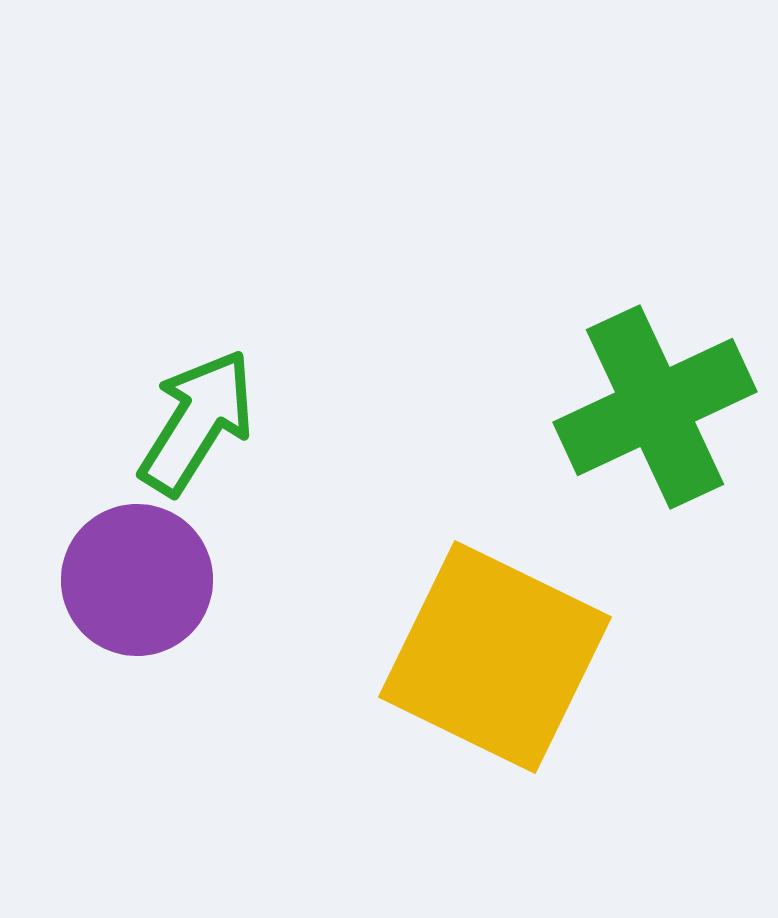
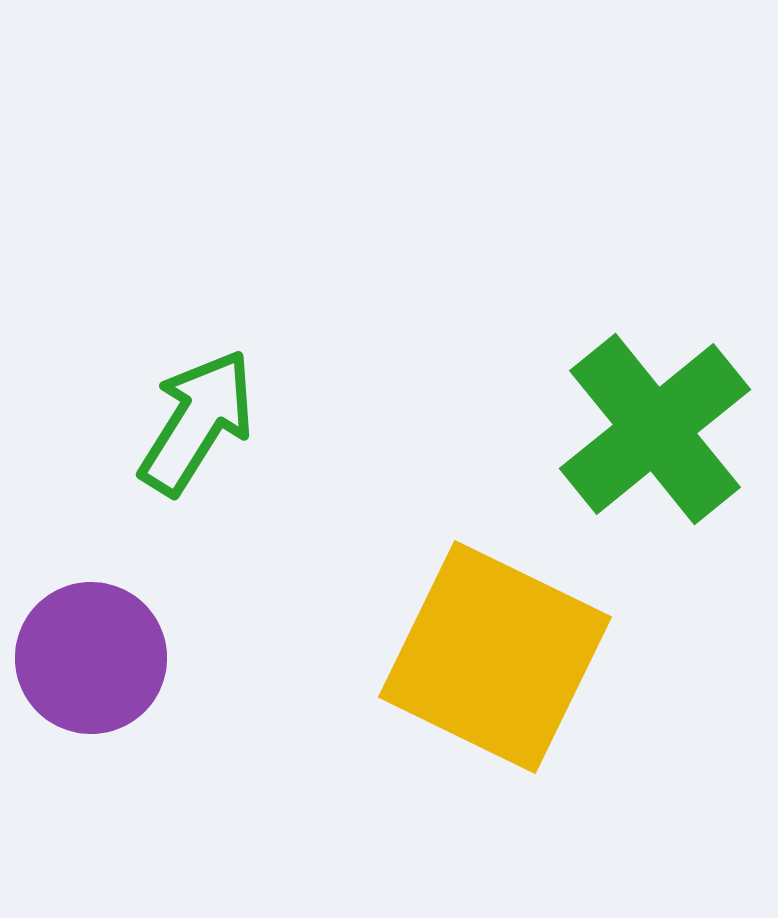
green cross: moved 22 px down; rotated 14 degrees counterclockwise
purple circle: moved 46 px left, 78 px down
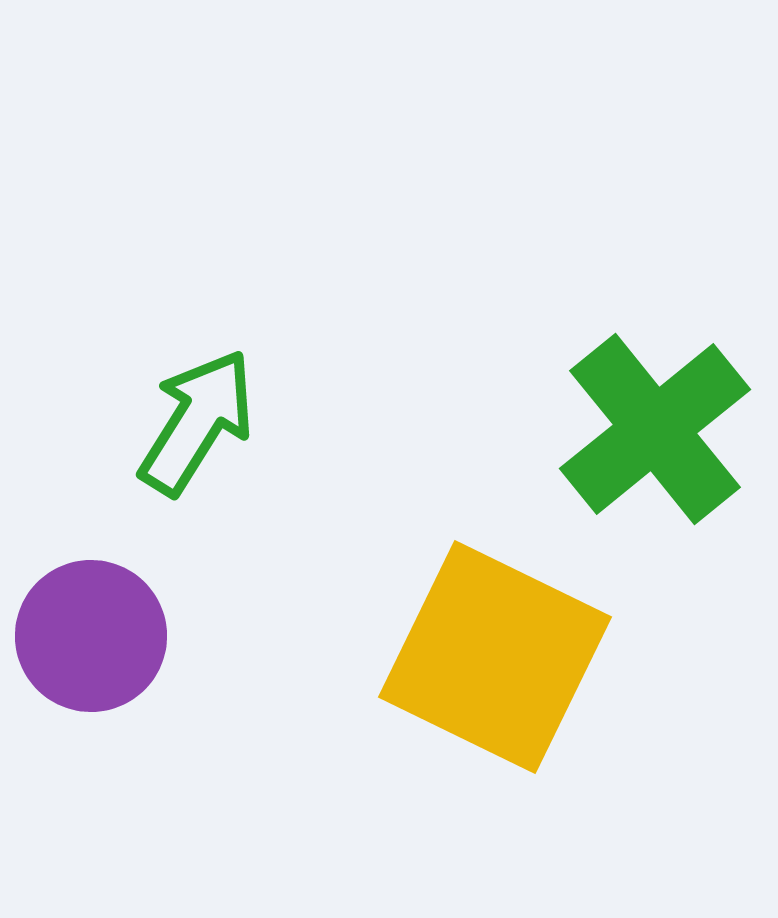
purple circle: moved 22 px up
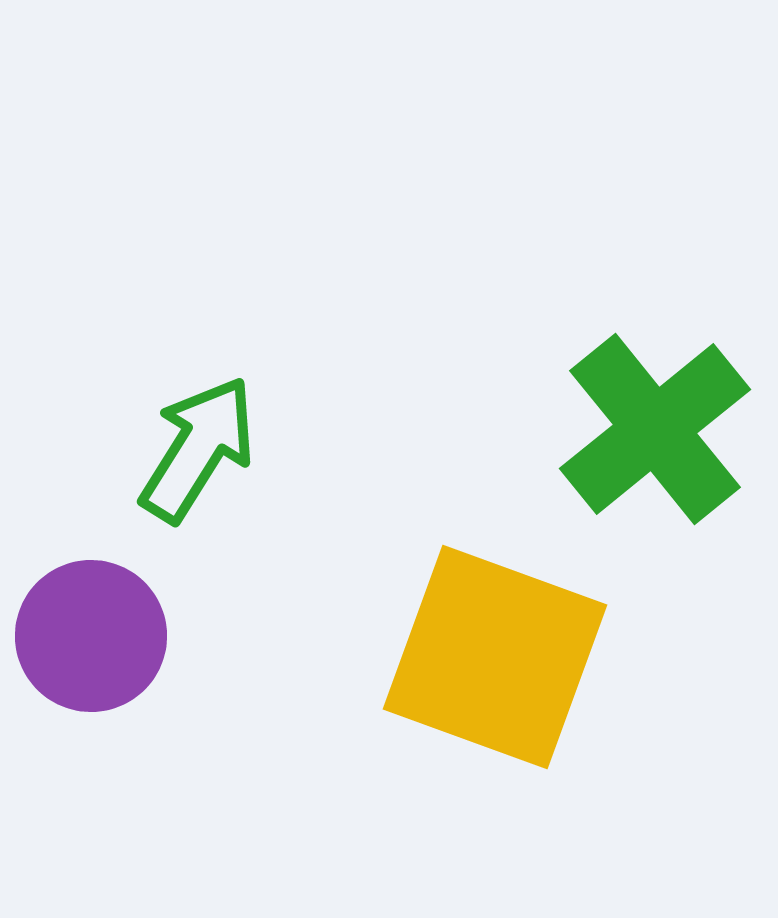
green arrow: moved 1 px right, 27 px down
yellow square: rotated 6 degrees counterclockwise
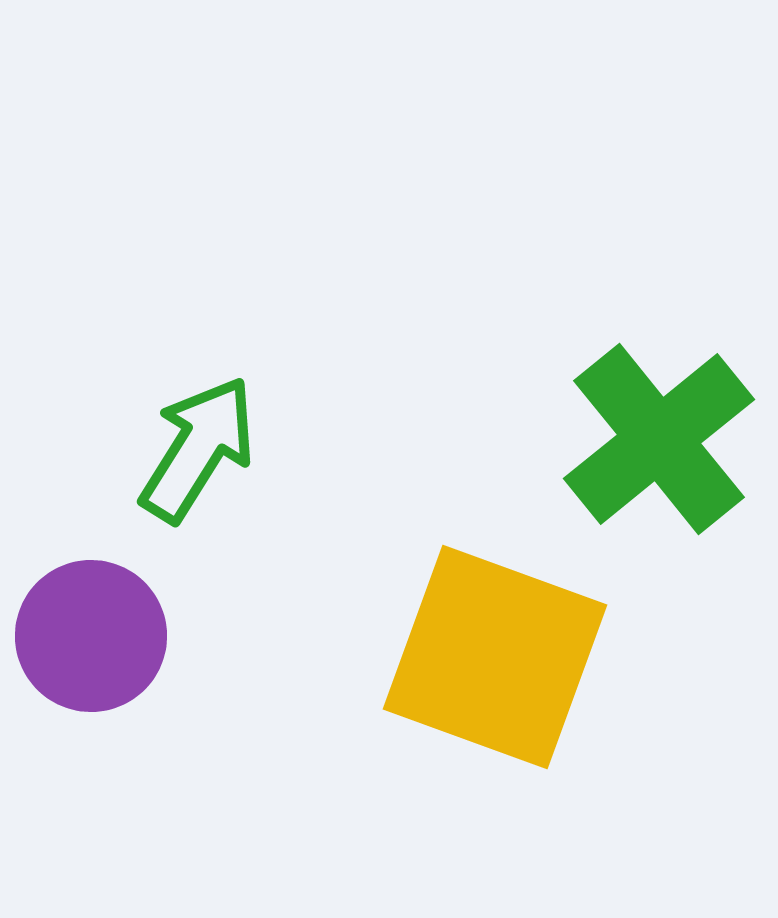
green cross: moved 4 px right, 10 px down
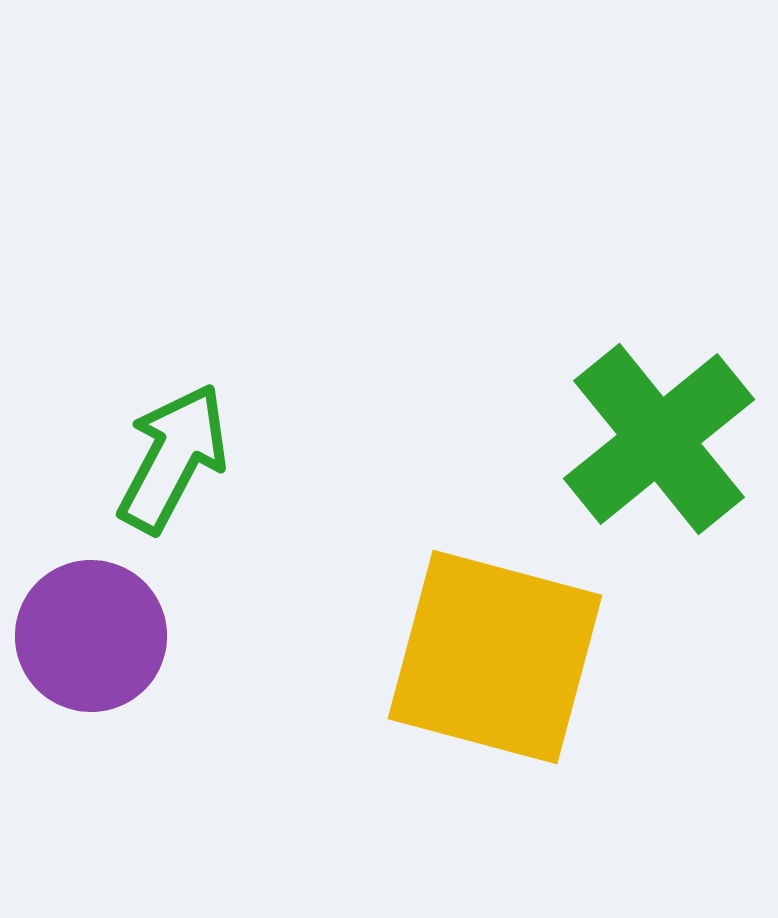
green arrow: moved 25 px left, 9 px down; rotated 4 degrees counterclockwise
yellow square: rotated 5 degrees counterclockwise
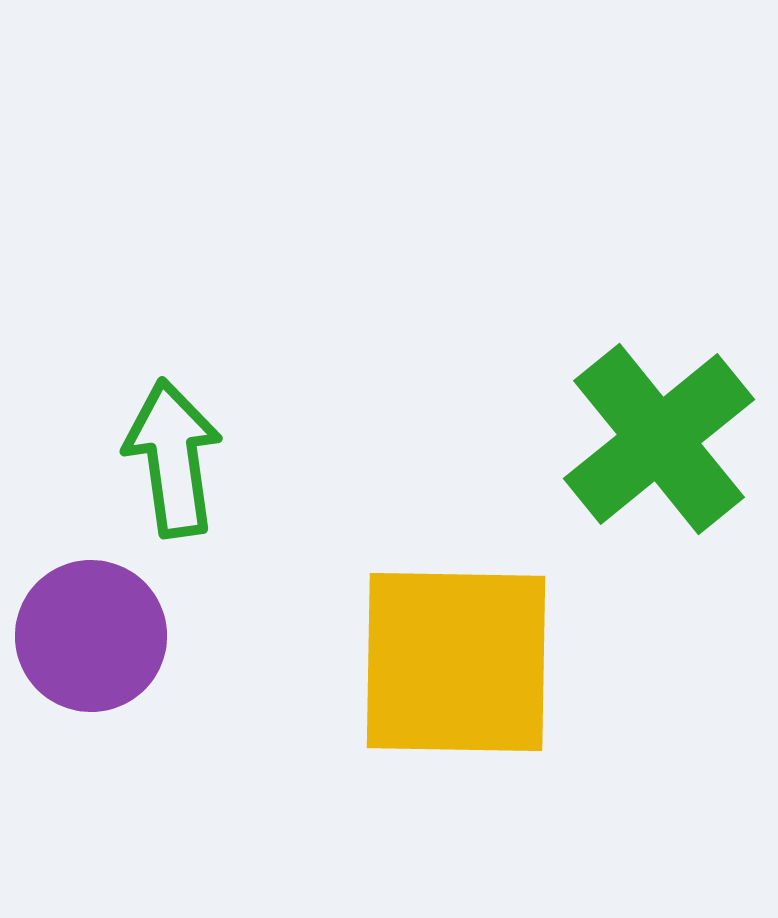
green arrow: rotated 36 degrees counterclockwise
yellow square: moved 39 px left, 5 px down; rotated 14 degrees counterclockwise
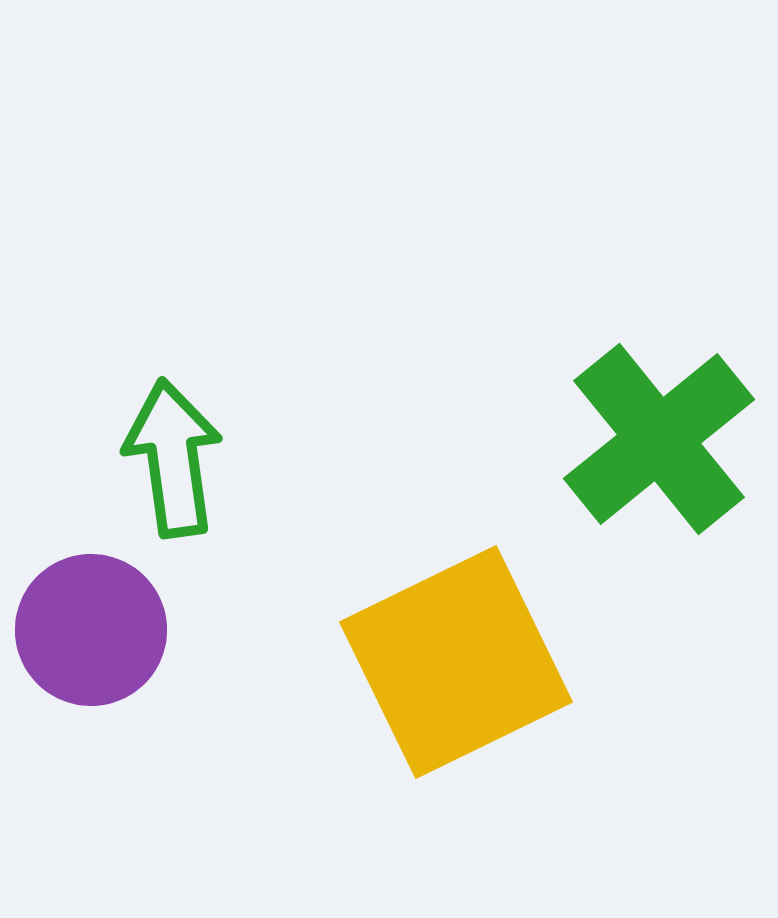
purple circle: moved 6 px up
yellow square: rotated 27 degrees counterclockwise
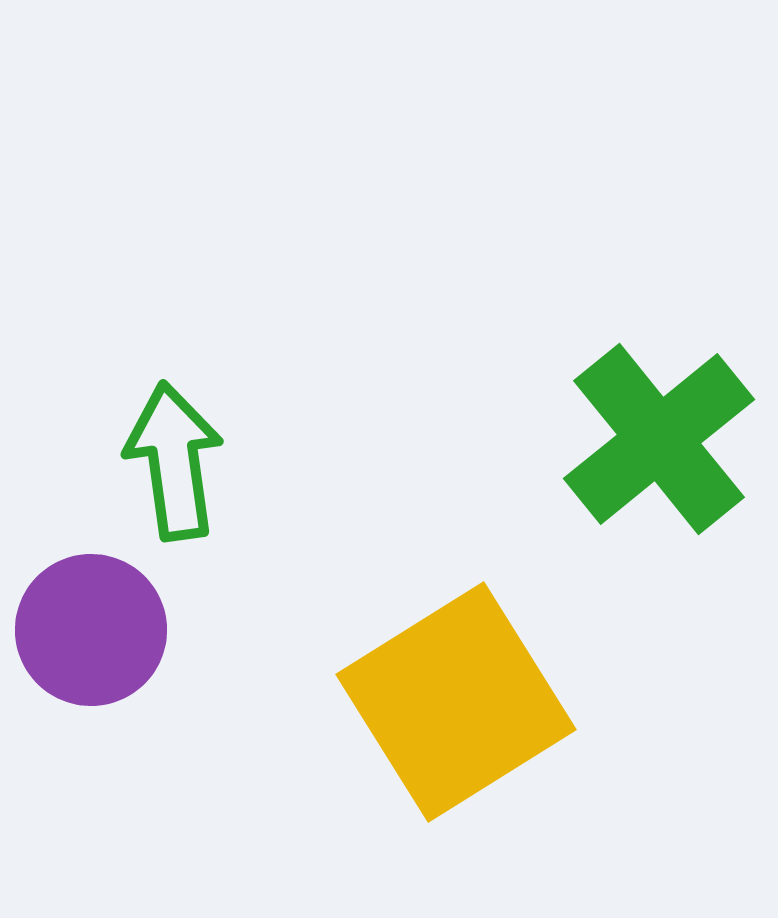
green arrow: moved 1 px right, 3 px down
yellow square: moved 40 px down; rotated 6 degrees counterclockwise
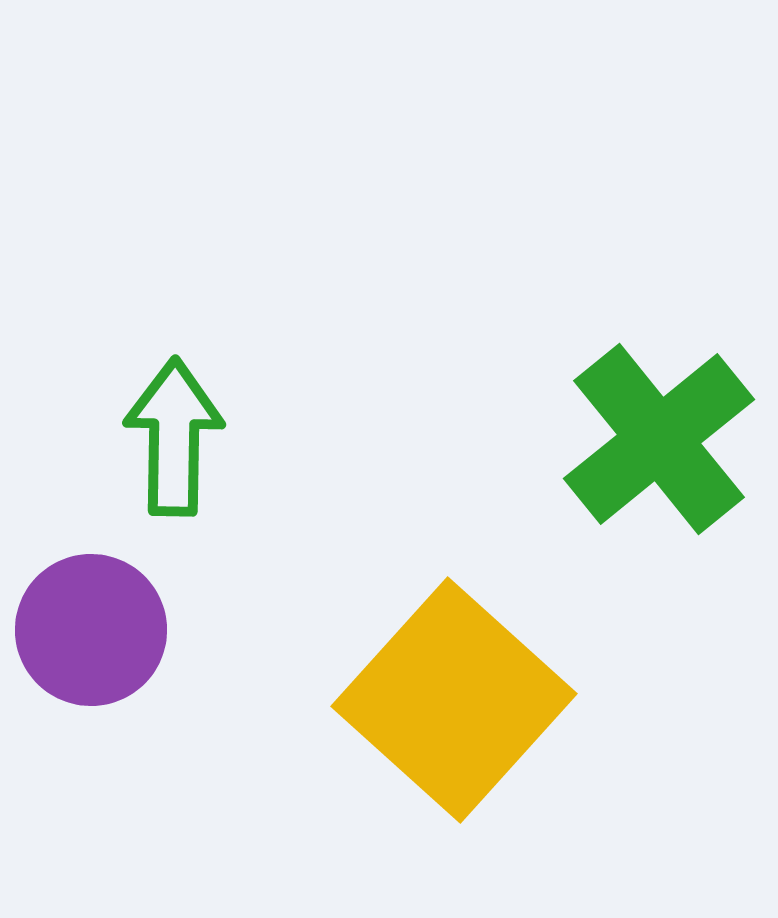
green arrow: moved 24 px up; rotated 9 degrees clockwise
yellow square: moved 2 px left, 2 px up; rotated 16 degrees counterclockwise
